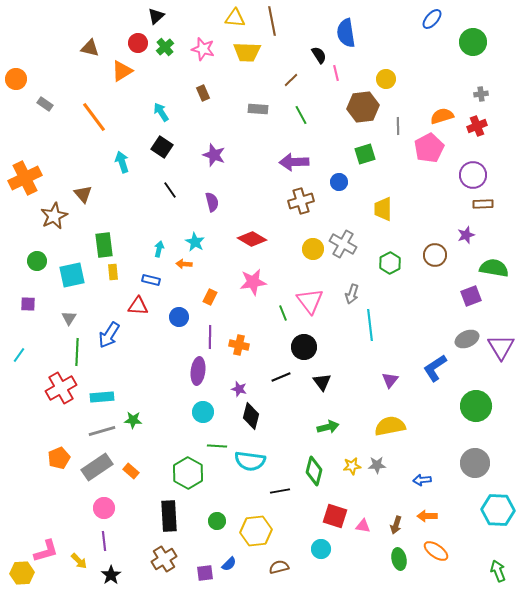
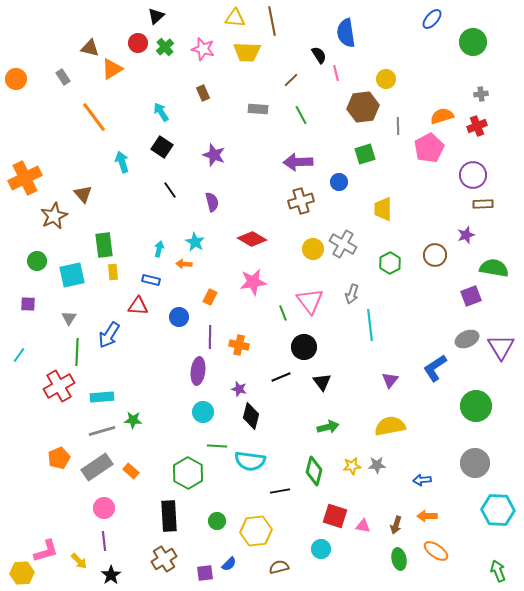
orange triangle at (122, 71): moved 10 px left, 2 px up
gray rectangle at (45, 104): moved 18 px right, 27 px up; rotated 21 degrees clockwise
purple arrow at (294, 162): moved 4 px right
red cross at (61, 388): moved 2 px left, 2 px up
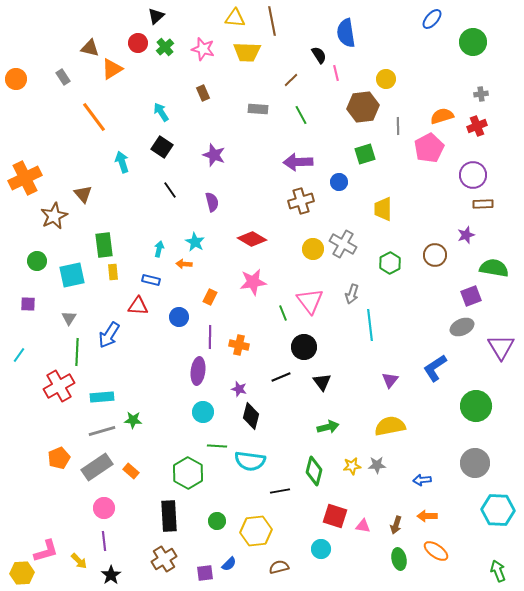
gray ellipse at (467, 339): moved 5 px left, 12 px up
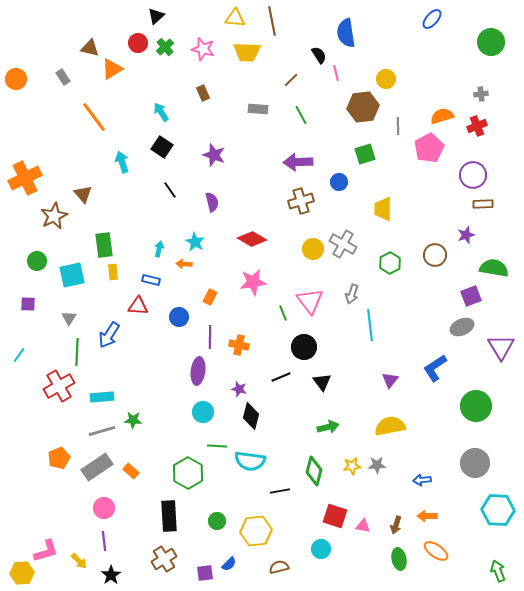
green circle at (473, 42): moved 18 px right
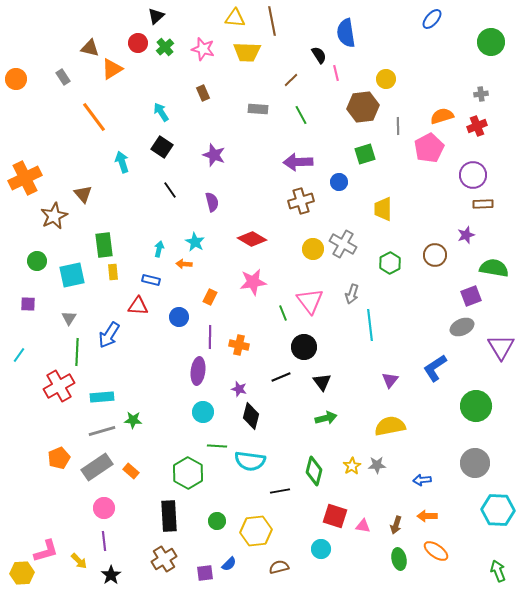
green arrow at (328, 427): moved 2 px left, 9 px up
yellow star at (352, 466): rotated 24 degrees counterclockwise
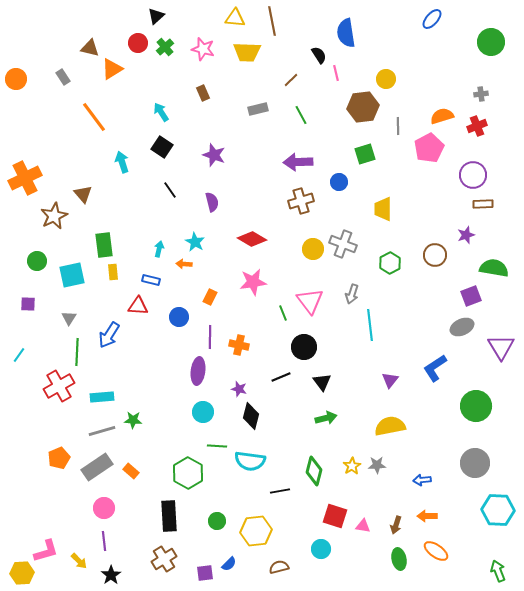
gray rectangle at (258, 109): rotated 18 degrees counterclockwise
gray cross at (343, 244): rotated 8 degrees counterclockwise
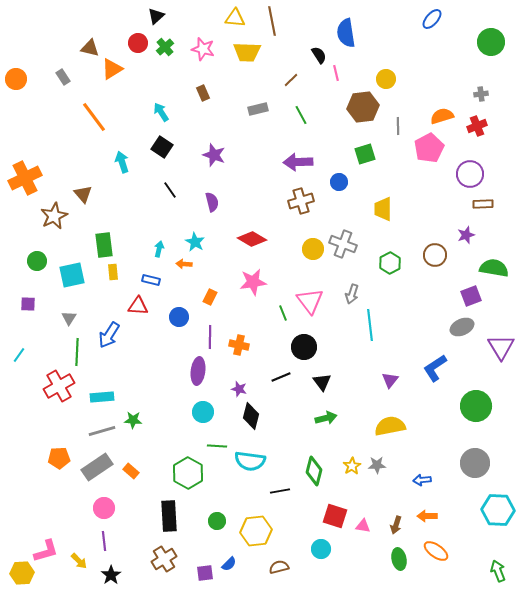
purple circle at (473, 175): moved 3 px left, 1 px up
orange pentagon at (59, 458): rotated 20 degrees clockwise
